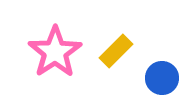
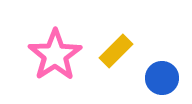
pink star: moved 3 px down
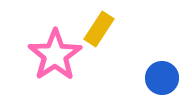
yellow rectangle: moved 17 px left, 22 px up; rotated 12 degrees counterclockwise
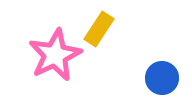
pink star: rotated 8 degrees clockwise
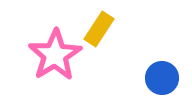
pink star: rotated 6 degrees counterclockwise
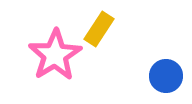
blue circle: moved 4 px right, 2 px up
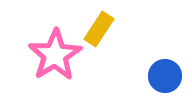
blue circle: moved 1 px left
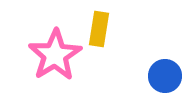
yellow rectangle: rotated 24 degrees counterclockwise
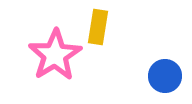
yellow rectangle: moved 1 px left, 2 px up
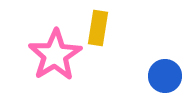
yellow rectangle: moved 1 px down
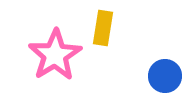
yellow rectangle: moved 5 px right
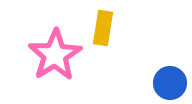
blue circle: moved 5 px right, 7 px down
